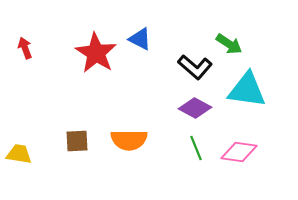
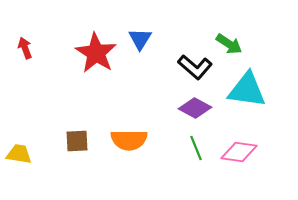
blue triangle: rotated 35 degrees clockwise
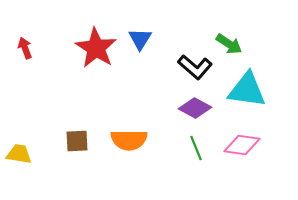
red star: moved 5 px up
pink diamond: moved 3 px right, 7 px up
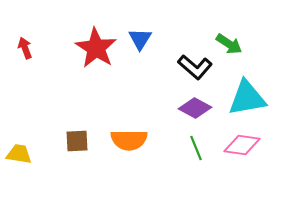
cyan triangle: moved 8 px down; rotated 18 degrees counterclockwise
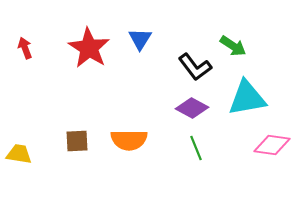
green arrow: moved 4 px right, 2 px down
red star: moved 7 px left
black L-shape: rotated 12 degrees clockwise
purple diamond: moved 3 px left
pink diamond: moved 30 px right
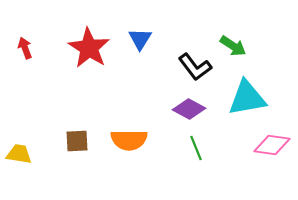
purple diamond: moved 3 px left, 1 px down
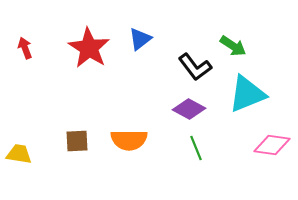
blue triangle: rotated 20 degrees clockwise
cyan triangle: moved 4 px up; rotated 12 degrees counterclockwise
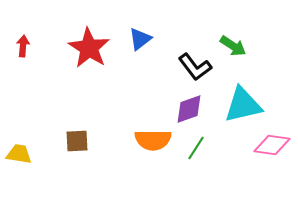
red arrow: moved 2 px left, 2 px up; rotated 25 degrees clockwise
cyan triangle: moved 4 px left, 11 px down; rotated 9 degrees clockwise
purple diamond: rotated 48 degrees counterclockwise
orange semicircle: moved 24 px right
green line: rotated 55 degrees clockwise
